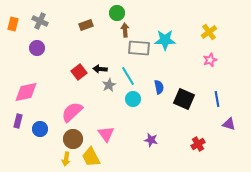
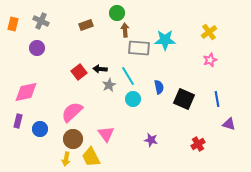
gray cross: moved 1 px right
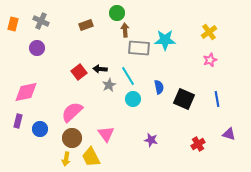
purple triangle: moved 10 px down
brown circle: moved 1 px left, 1 px up
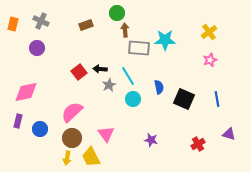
yellow arrow: moved 1 px right, 1 px up
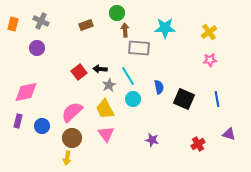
cyan star: moved 12 px up
pink star: rotated 16 degrees clockwise
blue circle: moved 2 px right, 3 px up
purple star: moved 1 px right
yellow trapezoid: moved 14 px right, 48 px up
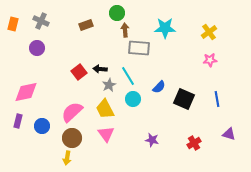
blue semicircle: rotated 56 degrees clockwise
red cross: moved 4 px left, 1 px up
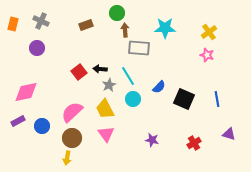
pink star: moved 3 px left, 5 px up; rotated 24 degrees clockwise
purple rectangle: rotated 48 degrees clockwise
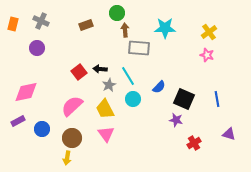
pink semicircle: moved 6 px up
blue circle: moved 3 px down
purple star: moved 24 px right, 20 px up
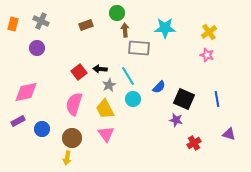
pink semicircle: moved 2 px right, 2 px up; rotated 30 degrees counterclockwise
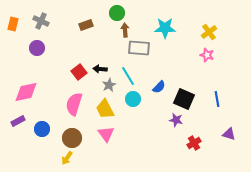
yellow arrow: rotated 24 degrees clockwise
